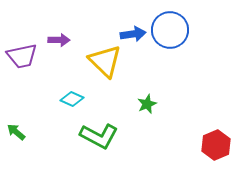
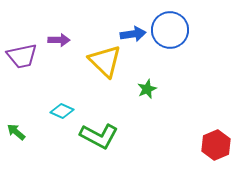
cyan diamond: moved 10 px left, 12 px down
green star: moved 15 px up
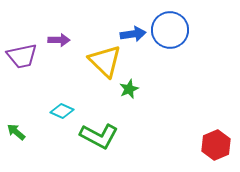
green star: moved 18 px left
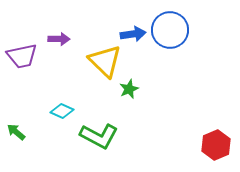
purple arrow: moved 1 px up
